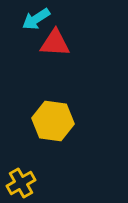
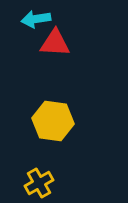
cyan arrow: rotated 24 degrees clockwise
yellow cross: moved 18 px right
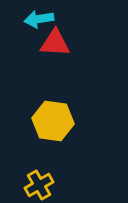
cyan arrow: moved 3 px right
yellow cross: moved 2 px down
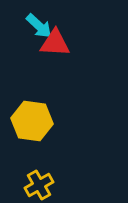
cyan arrow: moved 7 px down; rotated 128 degrees counterclockwise
yellow hexagon: moved 21 px left
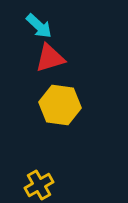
red triangle: moved 5 px left, 15 px down; rotated 20 degrees counterclockwise
yellow hexagon: moved 28 px right, 16 px up
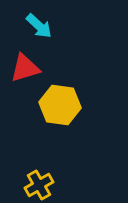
red triangle: moved 25 px left, 10 px down
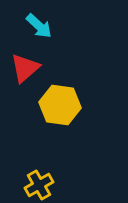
red triangle: rotated 24 degrees counterclockwise
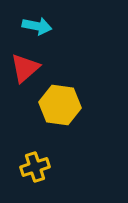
cyan arrow: moved 2 px left; rotated 32 degrees counterclockwise
yellow cross: moved 4 px left, 18 px up; rotated 12 degrees clockwise
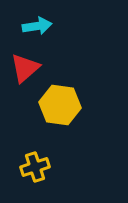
cyan arrow: rotated 20 degrees counterclockwise
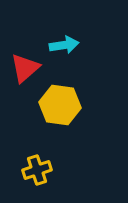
cyan arrow: moved 27 px right, 19 px down
yellow cross: moved 2 px right, 3 px down
